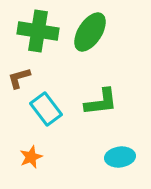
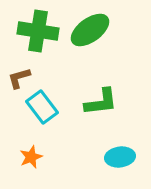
green ellipse: moved 2 px up; rotated 21 degrees clockwise
cyan rectangle: moved 4 px left, 2 px up
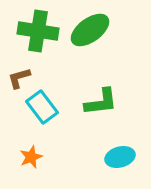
cyan ellipse: rotated 8 degrees counterclockwise
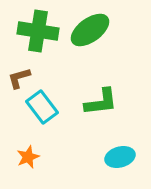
orange star: moved 3 px left
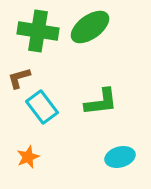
green ellipse: moved 3 px up
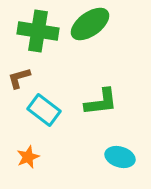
green ellipse: moved 3 px up
cyan rectangle: moved 2 px right, 3 px down; rotated 16 degrees counterclockwise
cyan ellipse: rotated 32 degrees clockwise
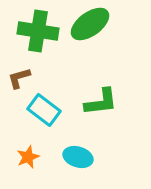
cyan ellipse: moved 42 px left
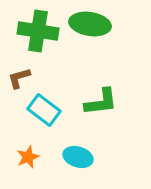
green ellipse: rotated 45 degrees clockwise
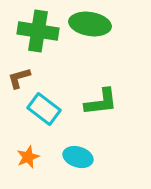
cyan rectangle: moved 1 px up
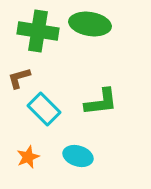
cyan rectangle: rotated 8 degrees clockwise
cyan ellipse: moved 1 px up
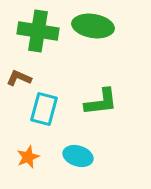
green ellipse: moved 3 px right, 2 px down
brown L-shape: rotated 40 degrees clockwise
cyan rectangle: rotated 60 degrees clockwise
